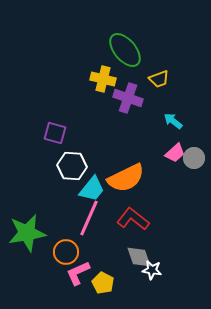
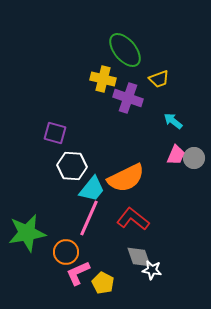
pink trapezoid: moved 1 px right, 2 px down; rotated 25 degrees counterclockwise
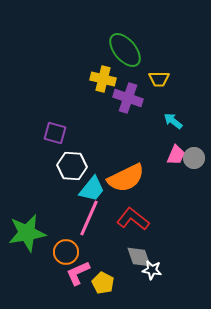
yellow trapezoid: rotated 20 degrees clockwise
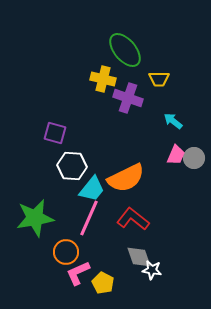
green star: moved 8 px right, 15 px up
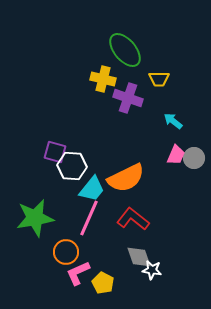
purple square: moved 19 px down
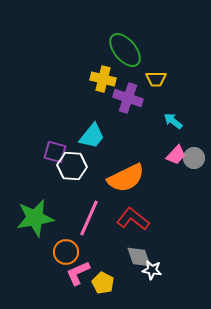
yellow trapezoid: moved 3 px left
pink trapezoid: rotated 20 degrees clockwise
cyan trapezoid: moved 53 px up
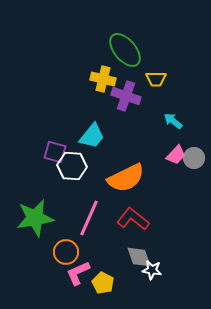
purple cross: moved 2 px left, 2 px up
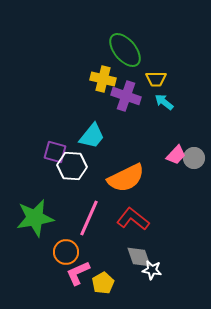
cyan arrow: moved 9 px left, 19 px up
yellow pentagon: rotated 15 degrees clockwise
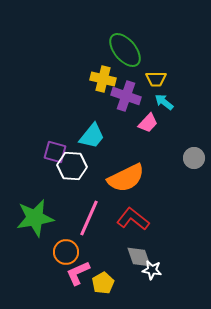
pink trapezoid: moved 28 px left, 32 px up
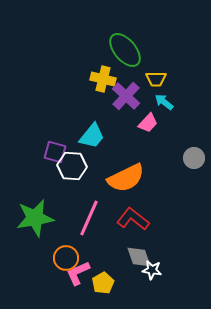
purple cross: rotated 24 degrees clockwise
orange circle: moved 6 px down
